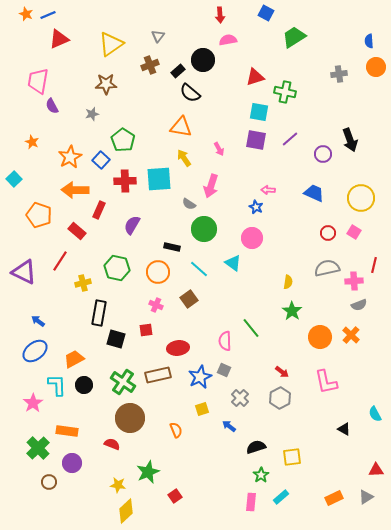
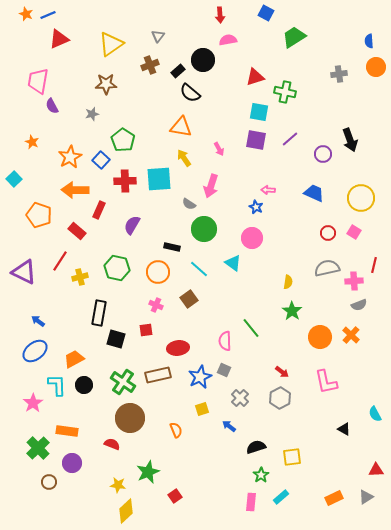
yellow cross at (83, 283): moved 3 px left, 6 px up
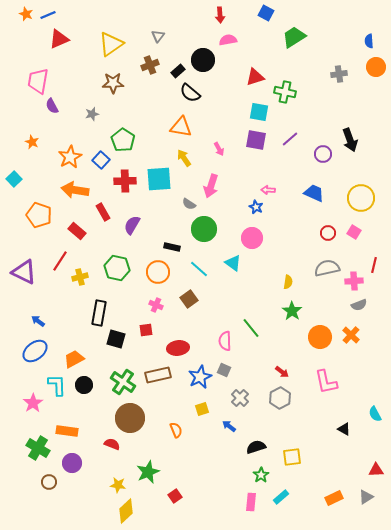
brown star at (106, 84): moved 7 px right, 1 px up
orange arrow at (75, 190): rotated 8 degrees clockwise
red rectangle at (99, 210): moved 4 px right, 2 px down; rotated 54 degrees counterclockwise
green cross at (38, 448): rotated 15 degrees counterclockwise
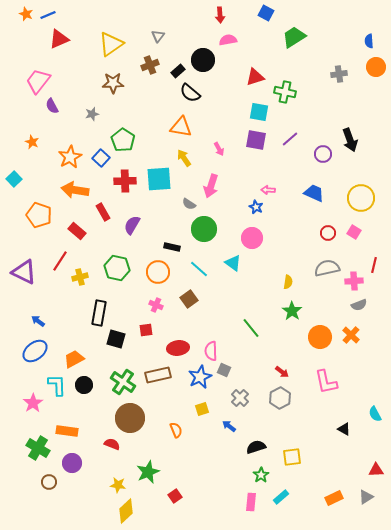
pink trapezoid at (38, 81): rotated 28 degrees clockwise
blue square at (101, 160): moved 2 px up
pink semicircle at (225, 341): moved 14 px left, 10 px down
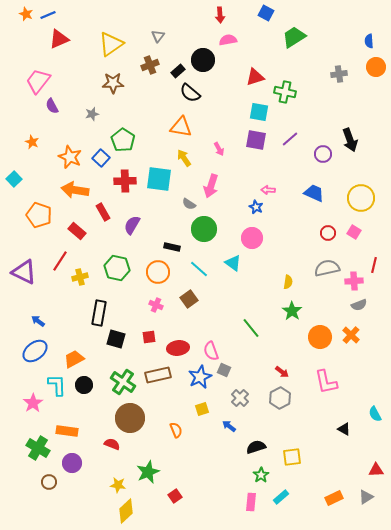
orange star at (70, 157): rotated 20 degrees counterclockwise
cyan square at (159, 179): rotated 12 degrees clockwise
red square at (146, 330): moved 3 px right, 7 px down
pink semicircle at (211, 351): rotated 18 degrees counterclockwise
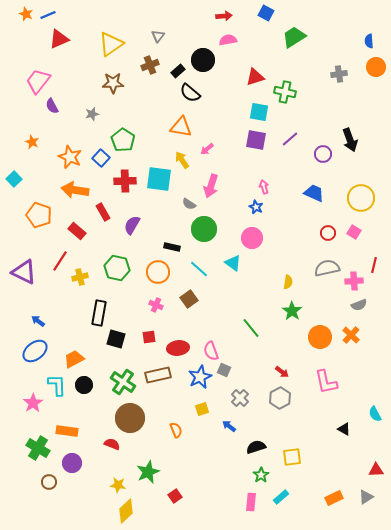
red arrow at (220, 15): moved 4 px right, 1 px down; rotated 91 degrees counterclockwise
pink arrow at (219, 149): moved 12 px left; rotated 80 degrees clockwise
yellow arrow at (184, 158): moved 2 px left, 2 px down
pink arrow at (268, 190): moved 4 px left, 3 px up; rotated 72 degrees clockwise
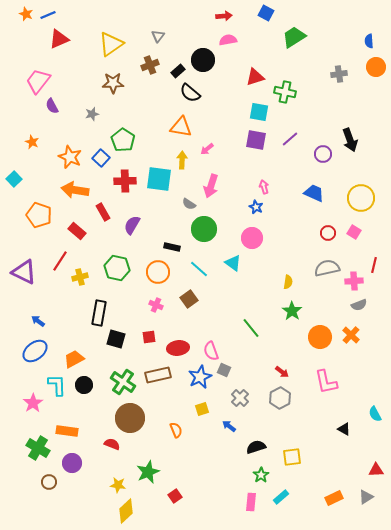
yellow arrow at (182, 160): rotated 36 degrees clockwise
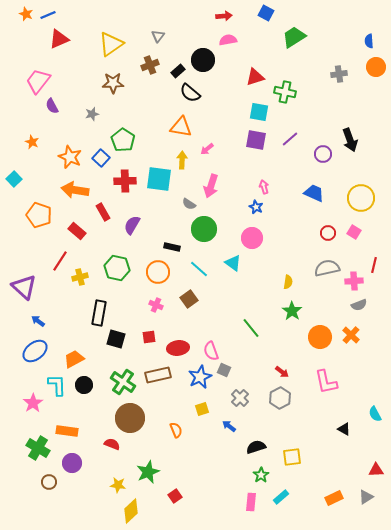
purple triangle at (24, 272): moved 15 px down; rotated 16 degrees clockwise
yellow diamond at (126, 511): moved 5 px right
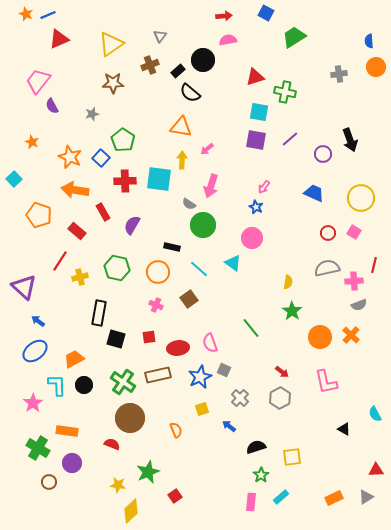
gray triangle at (158, 36): moved 2 px right
pink arrow at (264, 187): rotated 128 degrees counterclockwise
green circle at (204, 229): moved 1 px left, 4 px up
pink semicircle at (211, 351): moved 1 px left, 8 px up
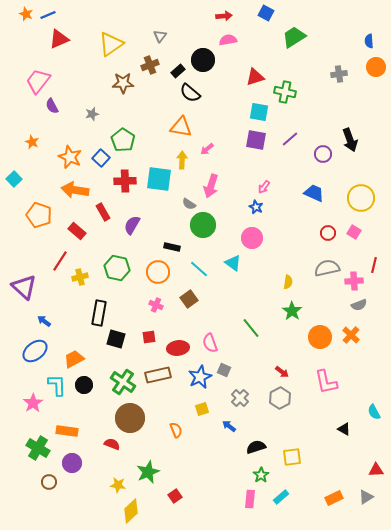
brown star at (113, 83): moved 10 px right
blue arrow at (38, 321): moved 6 px right
cyan semicircle at (375, 414): moved 1 px left, 2 px up
pink rectangle at (251, 502): moved 1 px left, 3 px up
